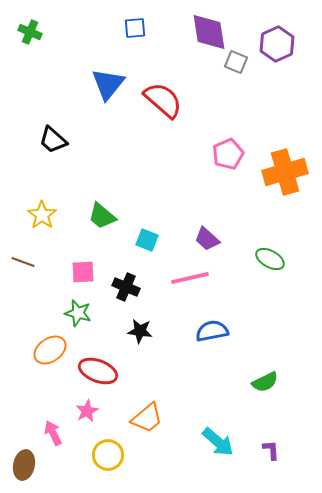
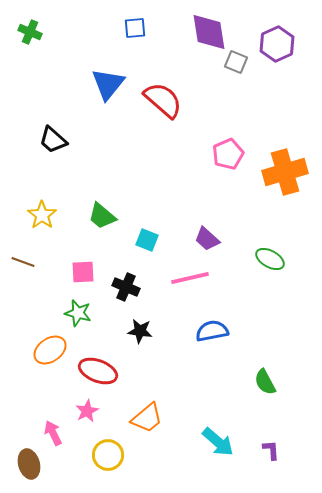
green semicircle: rotated 88 degrees clockwise
brown ellipse: moved 5 px right, 1 px up; rotated 28 degrees counterclockwise
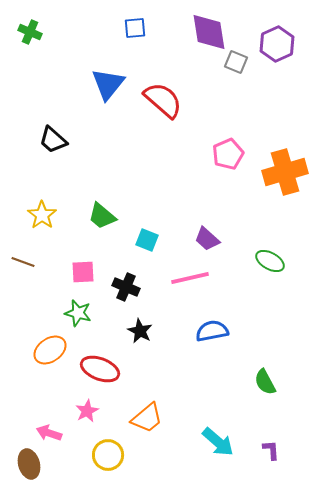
green ellipse: moved 2 px down
black star: rotated 20 degrees clockwise
red ellipse: moved 2 px right, 2 px up
pink arrow: moved 4 px left; rotated 45 degrees counterclockwise
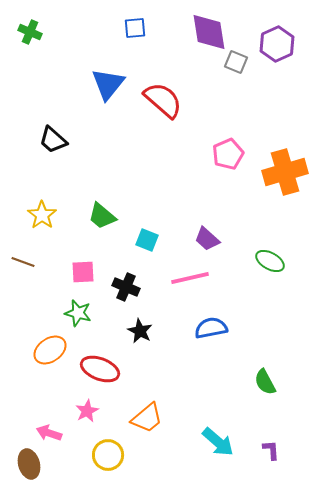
blue semicircle: moved 1 px left, 3 px up
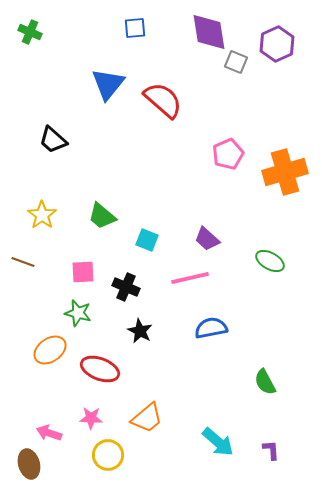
pink star: moved 4 px right, 7 px down; rotated 30 degrees clockwise
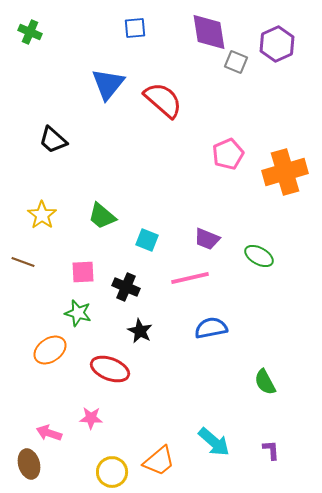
purple trapezoid: rotated 20 degrees counterclockwise
green ellipse: moved 11 px left, 5 px up
red ellipse: moved 10 px right
orange trapezoid: moved 12 px right, 43 px down
cyan arrow: moved 4 px left
yellow circle: moved 4 px right, 17 px down
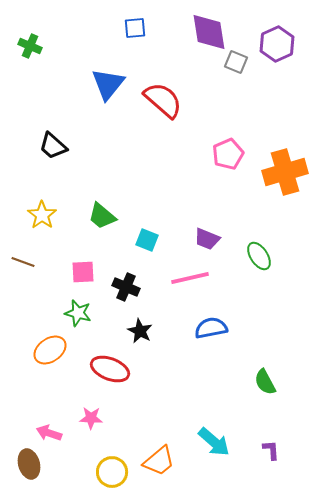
green cross: moved 14 px down
black trapezoid: moved 6 px down
green ellipse: rotated 28 degrees clockwise
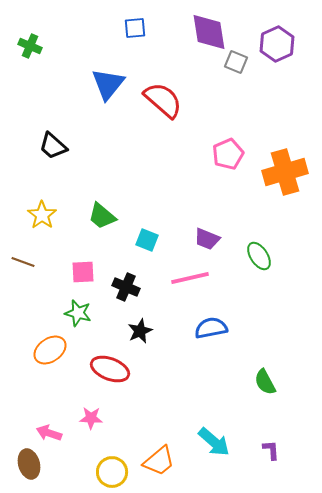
black star: rotated 20 degrees clockwise
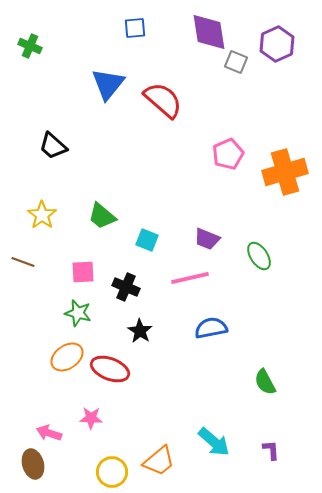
black star: rotated 15 degrees counterclockwise
orange ellipse: moved 17 px right, 7 px down
brown ellipse: moved 4 px right
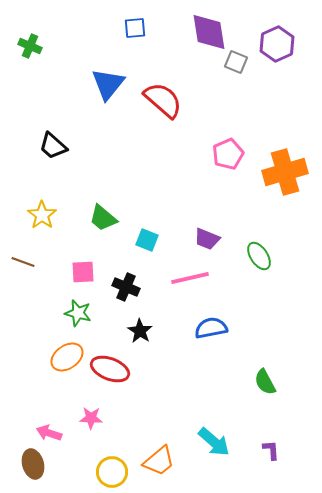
green trapezoid: moved 1 px right, 2 px down
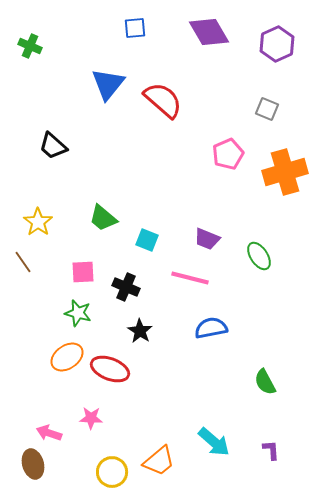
purple diamond: rotated 21 degrees counterclockwise
gray square: moved 31 px right, 47 px down
yellow star: moved 4 px left, 7 px down
brown line: rotated 35 degrees clockwise
pink line: rotated 27 degrees clockwise
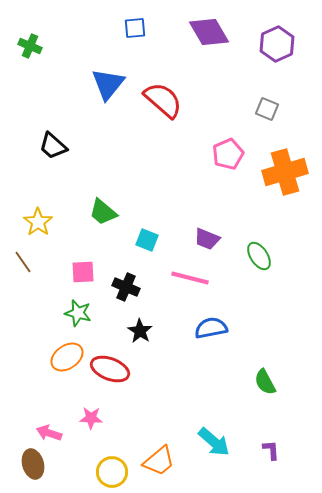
green trapezoid: moved 6 px up
